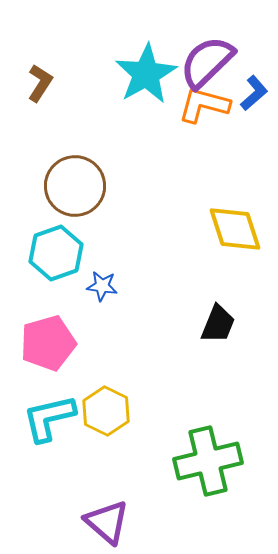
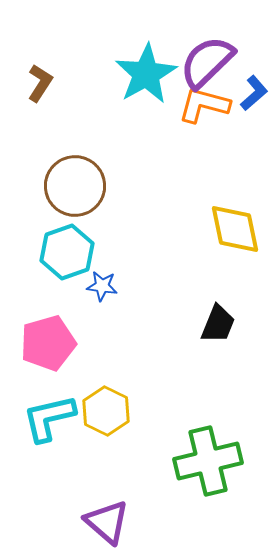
yellow diamond: rotated 6 degrees clockwise
cyan hexagon: moved 11 px right, 1 px up
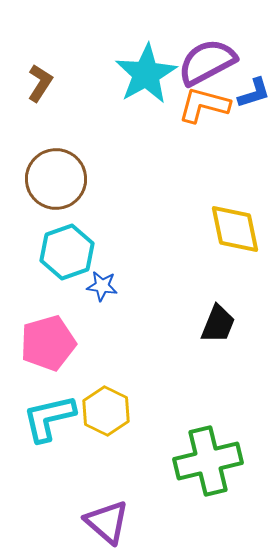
purple semicircle: rotated 16 degrees clockwise
blue L-shape: rotated 24 degrees clockwise
brown circle: moved 19 px left, 7 px up
